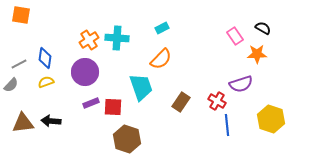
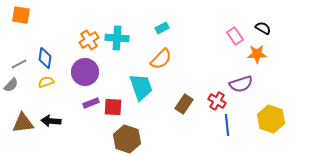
brown rectangle: moved 3 px right, 2 px down
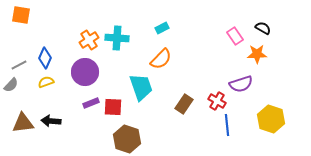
blue diamond: rotated 15 degrees clockwise
gray line: moved 1 px down
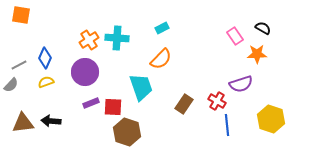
brown hexagon: moved 7 px up
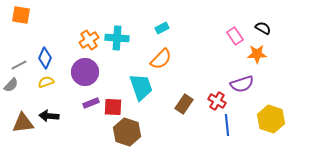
purple semicircle: moved 1 px right
black arrow: moved 2 px left, 5 px up
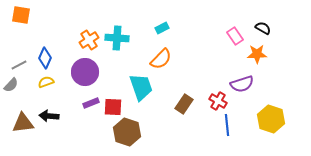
red cross: moved 1 px right
